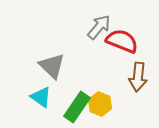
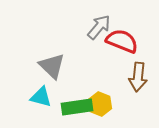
cyan triangle: rotated 20 degrees counterclockwise
green rectangle: rotated 48 degrees clockwise
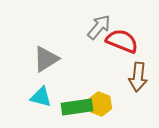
gray triangle: moved 6 px left, 7 px up; rotated 44 degrees clockwise
